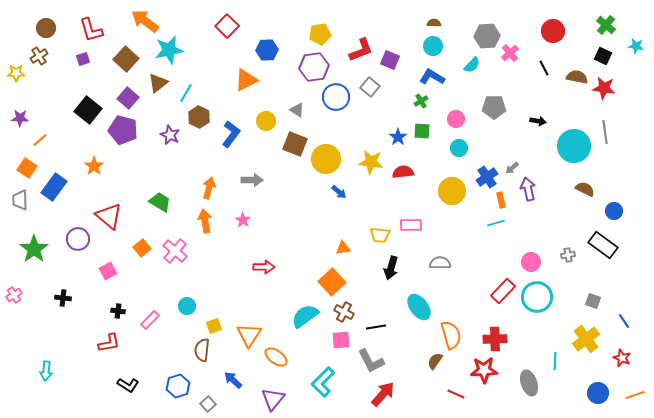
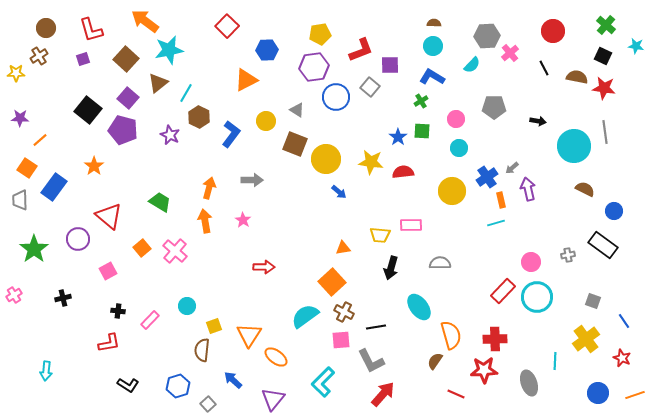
purple square at (390, 60): moved 5 px down; rotated 24 degrees counterclockwise
black cross at (63, 298): rotated 21 degrees counterclockwise
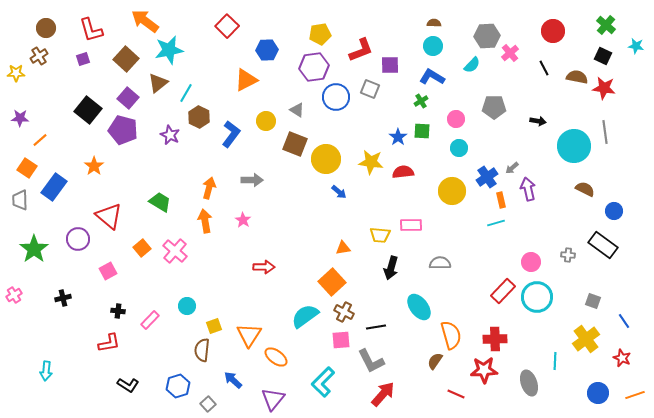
gray square at (370, 87): moved 2 px down; rotated 18 degrees counterclockwise
gray cross at (568, 255): rotated 16 degrees clockwise
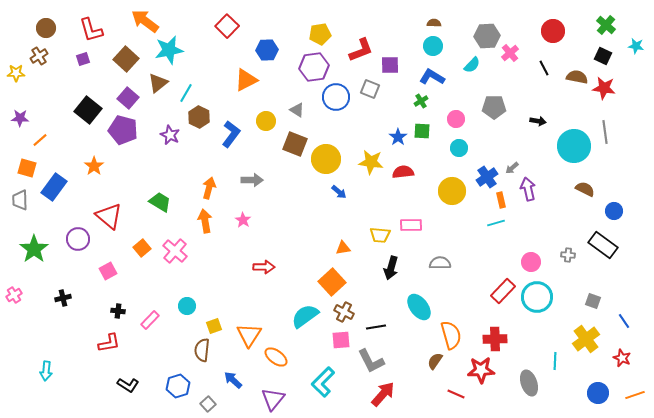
orange square at (27, 168): rotated 18 degrees counterclockwise
red star at (484, 370): moved 3 px left
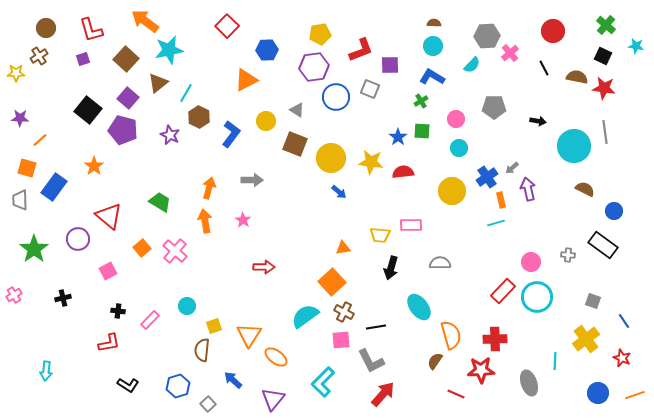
yellow circle at (326, 159): moved 5 px right, 1 px up
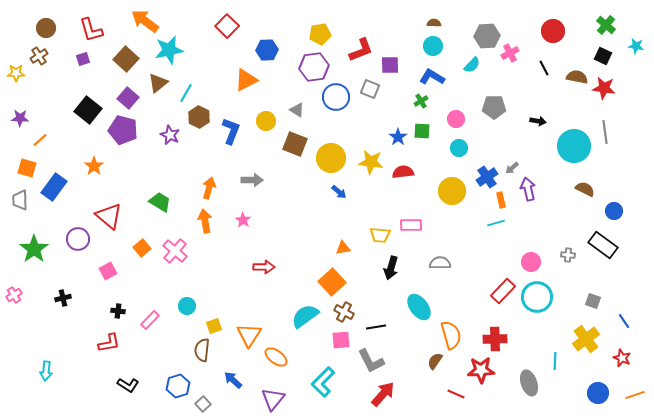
pink cross at (510, 53): rotated 12 degrees clockwise
blue L-shape at (231, 134): moved 3 px up; rotated 16 degrees counterclockwise
gray square at (208, 404): moved 5 px left
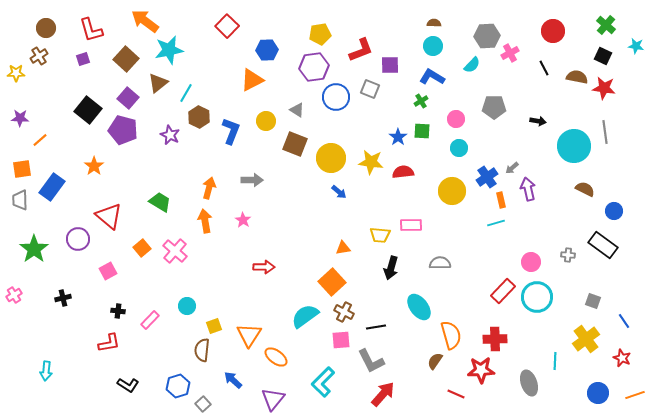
orange triangle at (246, 80): moved 6 px right
orange square at (27, 168): moved 5 px left, 1 px down; rotated 24 degrees counterclockwise
blue rectangle at (54, 187): moved 2 px left
